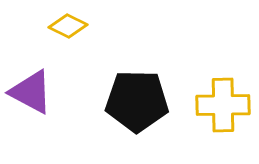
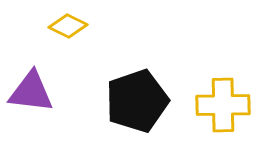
purple triangle: rotated 21 degrees counterclockwise
black pentagon: rotated 20 degrees counterclockwise
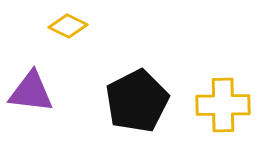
black pentagon: rotated 8 degrees counterclockwise
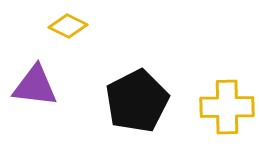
purple triangle: moved 4 px right, 6 px up
yellow cross: moved 4 px right, 2 px down
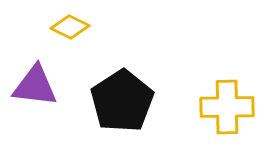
yellow diamond: moved 2 px right, 1 px down
black pentagon: moved 15 px left; rotated 6 degrees counterclockwise
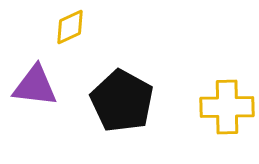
yellow diamond: rotated 51 degrees counterclockwise
black pentagon: rotated 10 degrees counterclockwise
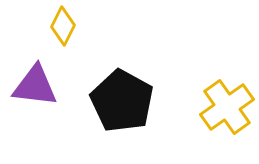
yellow diamond: moved 7 px left, 1 px up; rotated 39 degrees counterclockwise
yellow cross: rotated 34 degrees counterclockwise
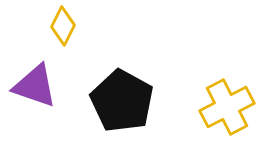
purple triangle: rotated 12 degrees clockwise
yellow cross: rotated 8 degrees clockwise
